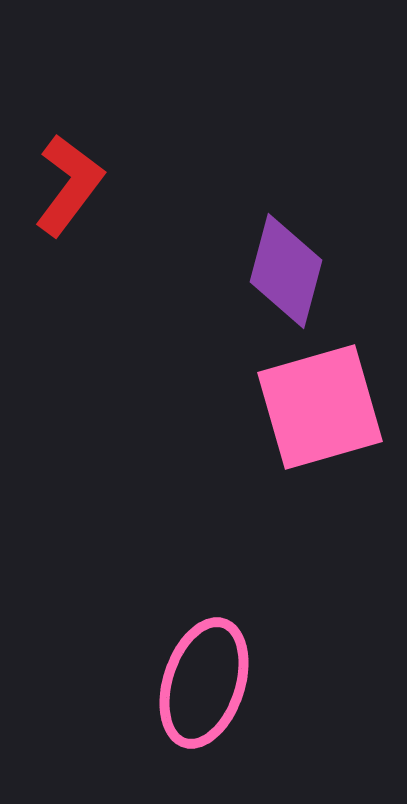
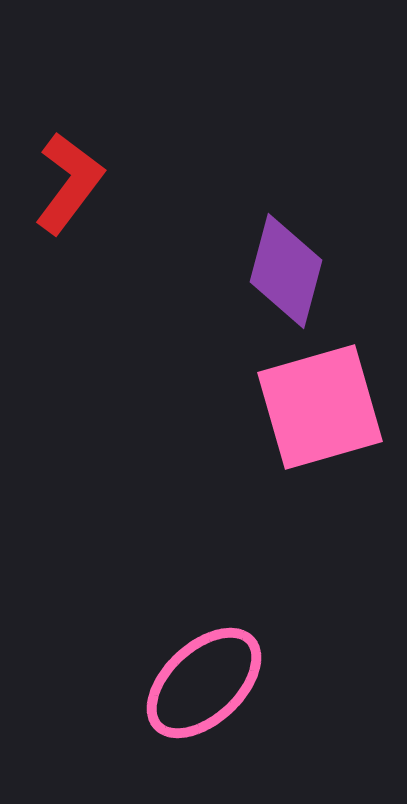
red L-shape: moved 2 px up
pink ellipse: rotated 29 degrees clockwise
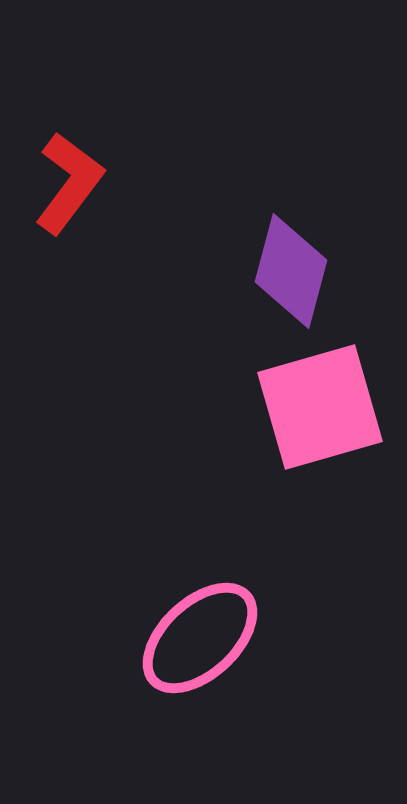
purple diamond: moved 5 px right
pink ellipse: moved 4 px left, 45 px up
